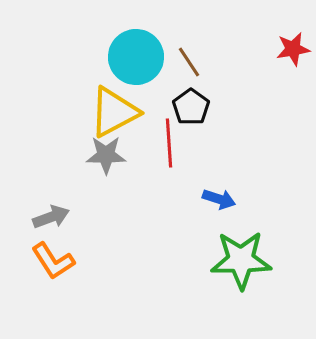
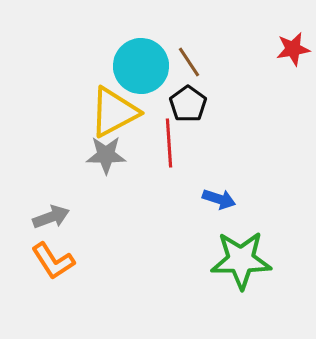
cyan circle: moved 5 px right, 9 px down
black pentagon: moved 3 px left, 3 px up
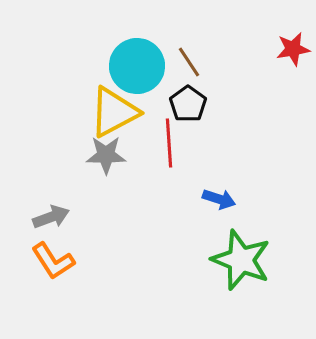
cyan circle: moved 4 px left
green star: rotated 22 degrees clockwise
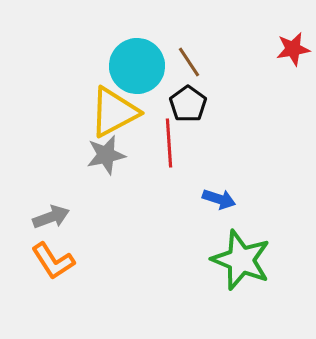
gray star: rotated 12 degrees counterclockwise
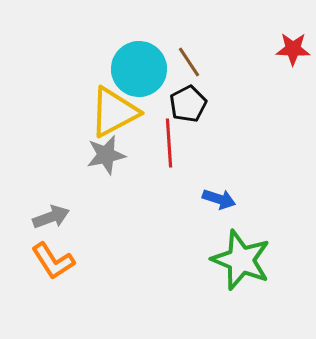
red star: rotated 12 degrees clockwise
cyan circle: moved 2 px right, 3 px down
black pentagon: rotated 9 degrees clockwise
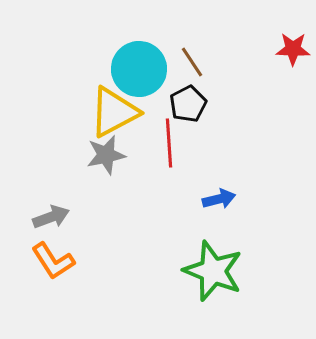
brown line: moved 3 px right
blue arrow: rotated 32 degrees counterclockwise
green star: moved 28 px left, 11 px down
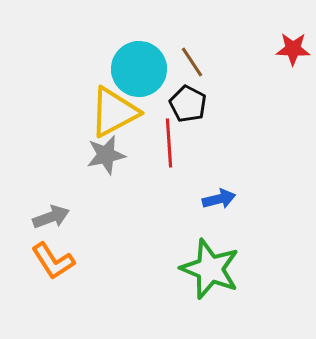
black pentagon: rotated 18 degrees counterclockwise
green star: moved 3 px left, 2 px up
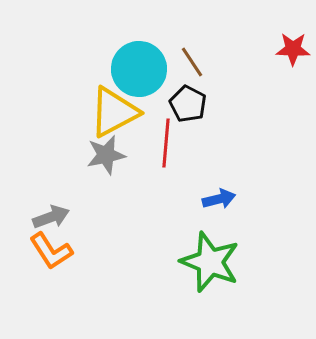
red line: moved 3 px left; rotated 9 degrees clockwise
orange L-shape: moved 2 px left, 10 px up
green star: moved 7 px up
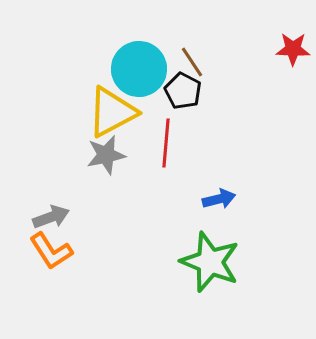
black pentagon: moved 5 px left, 13 px up
yellow triangle: moved 2 px left
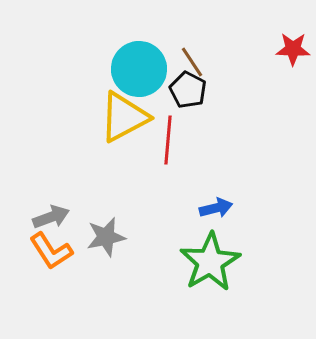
black pentagon: moved 5 px right, 1 px up
yellow triangle: moved 12 px right, 5 px down
red line: moved 2 px right, 3 px up
gray star: moved 82 px down
blue arrow: moved 3 px left, 9 px down
green star: rotated 20 degrees clockwise
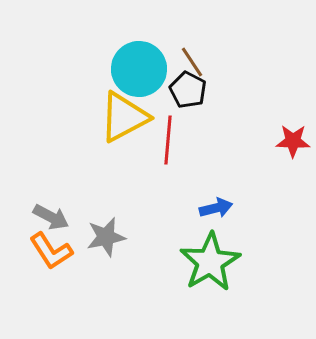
red star: moved 92 px down
gray arrow: rotated 48 degrees clockwise
